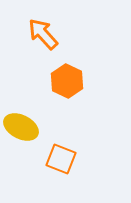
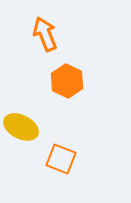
orange arrow: moved 2 px right; rotated 20 degrees clockwise
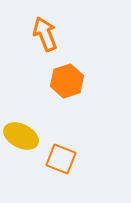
orange hexagon: rotated 16 degrees clockwise
yellow ellipse: moved 9 px down
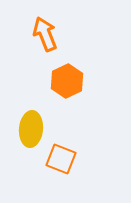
orange hexagon: rotated 8 degrees counterclockwise
yellow ellipse: moved 10 px right, 7 px up; rotated 68 degrees clockwise
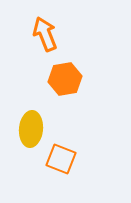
orange hexagon: moved 2 px left, 2 px up; rotated 16 degrees clockwise
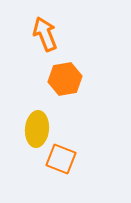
yellow ellipse: moved 6 px right
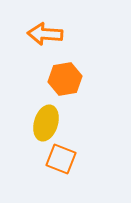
orange arrow: rotated 64 degrees counterclockwise
yellow ellipse: moved 9 px right, 6 px up; rotated 12 degrees clockwise
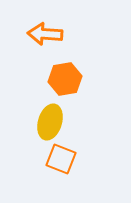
yellow ellipse: moved 4 px right, 1 px up
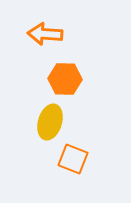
orange hexagon: rotated 12 degrees clockwise
orange square: moved 12 px right
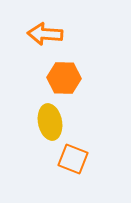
orange hexagon: moved 1 px left, 1 px up
yellow ellipse: rotated 28 degrees counterclockwise
